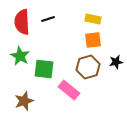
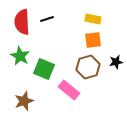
black line: moved 1 px left
green square: rotated 15 degrees clockwise
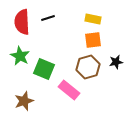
black line: moved 1 px right, 1 px up
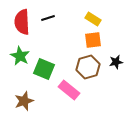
yellow rectangle: rotated 21 degrees clockwise
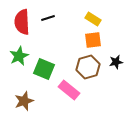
green star: moved 1 px left; rotated 18 degrees clockwise
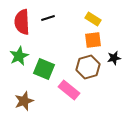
black star: moved 2 px left, 4 px up
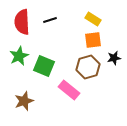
black line: moved 2 px right, 2 px down
green square: moved 3 px up
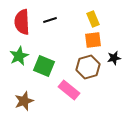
yellow rectangle: rotated 35 degrees clockwise
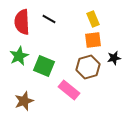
black line: moved 1 px left, 1 px up; rotated 48 degrees clockwise
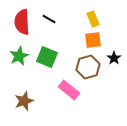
black star: rotated 24 degrees counterclockwise
green square: moved 3 px right, 9 px up
